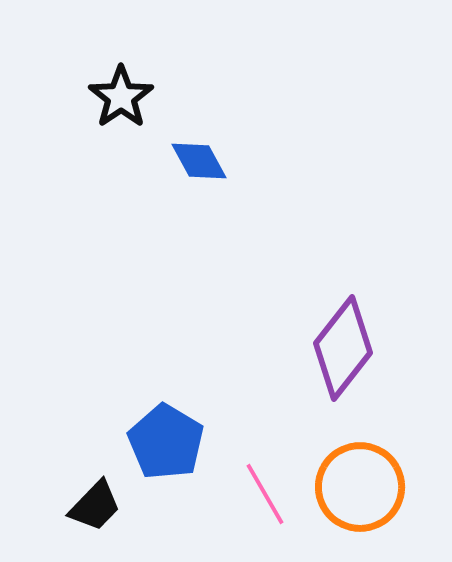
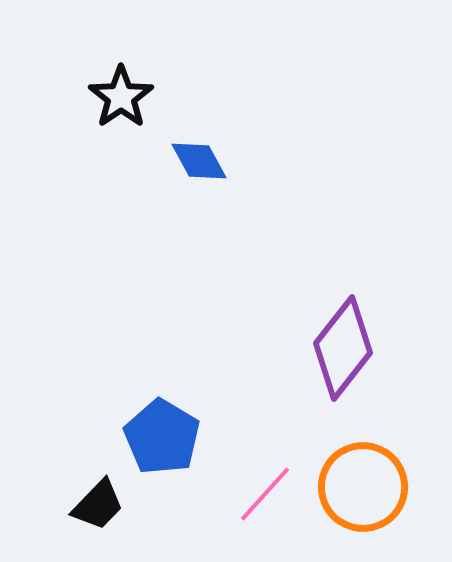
blue pentagon: moved 4 px left, 5 px up
orange circle: moved 3 px right
pink line: rotated 72 degrees clockwise
black trapezoid: moved 3 px right, 1 px up
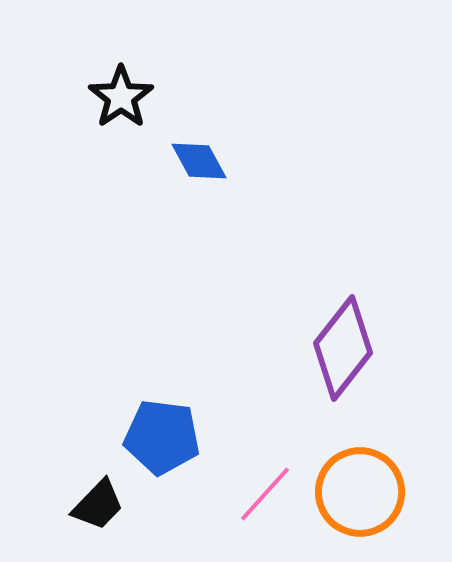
blue pentagon: rotated 24 degrees counterclockwise
orange circle: moved 3 px left, 5 px down
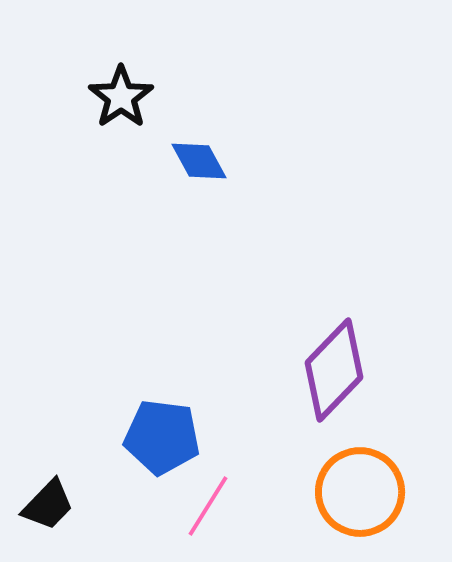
purple diamond: moved 9 px left, 22 px down; rotated 6 degrees clockwise
pink line: moved 57 px left, 12 px down; rotated 10 degrees counterclockwise
black trapezoid: moved 50 px left
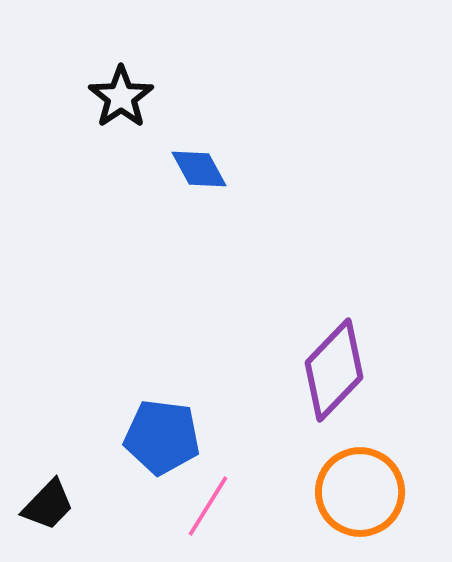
blue diamond: moved 8 px down
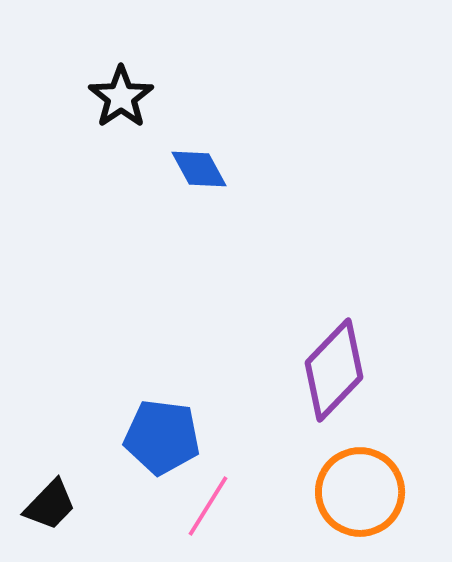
black trapezoid: moved 2 px right
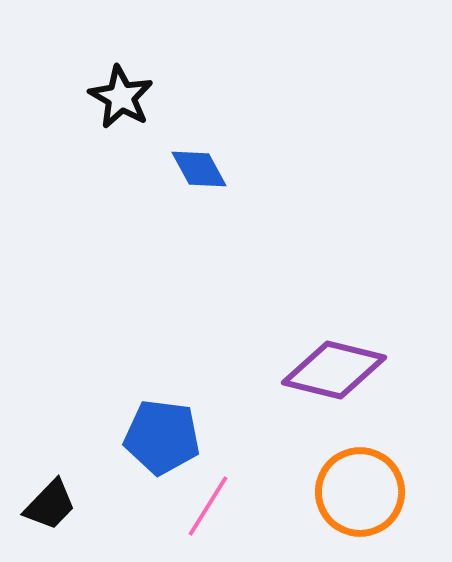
black star: rotated 8 degrees counterclockwise
purple diamond: rotated 60 degrees clockwise
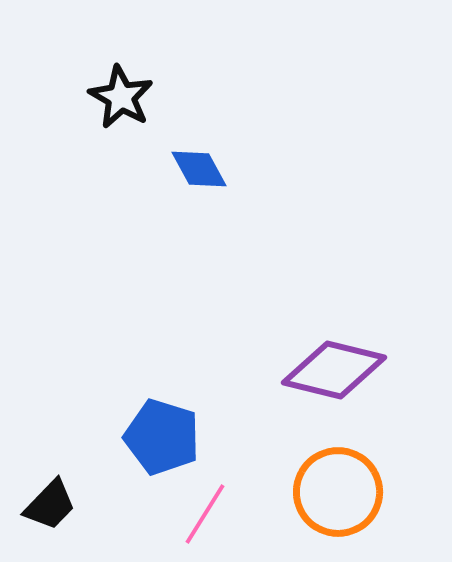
blue pentagon: rotated 10 degrees clockwise
orange circle: moved 22 px left
pink line: moved 3 px left, 8 px down
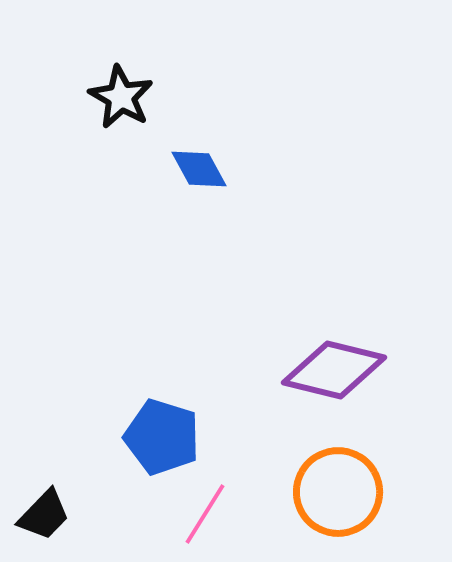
black trapezoid: moved 6 px left, 10 px down
